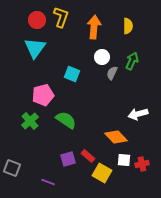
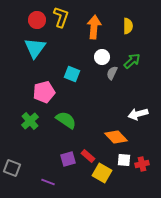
green arrow: rotated 24 degrees clockwise
pink pentagon: moved 1 px right, 3 px up
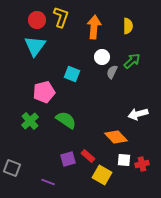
cyan triangle: moved 2 px up
gray semicircle: moved 1 px up
yellow square: moved 2 px down
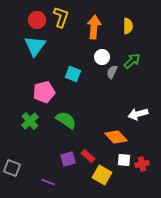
cyan square: moved 1 px right
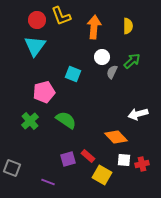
yellow L-shape: moved 1 px up; rotated 140 degrees clockwise
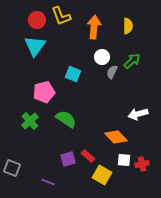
green semicircle: moved 1 px up
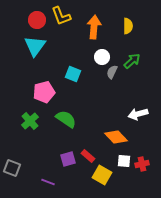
white square: moved 1 px down
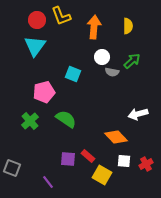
gray semicircle: rotated 104 degrees counterclockwise
purple square: rotated 21 degrees clockwise
red cross: moved 4 px right; rotated 16 degrees counterclockwise
purple line: rotated 32 degrees clockwise
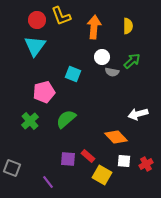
green semicircle: rotated 75 degrees counterclockwise
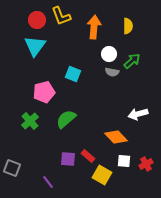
white circle: moved 7 px right, 3 px up
